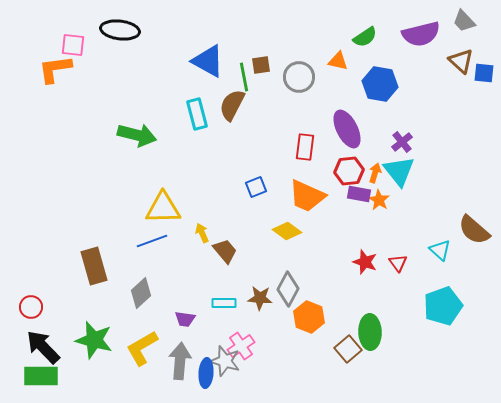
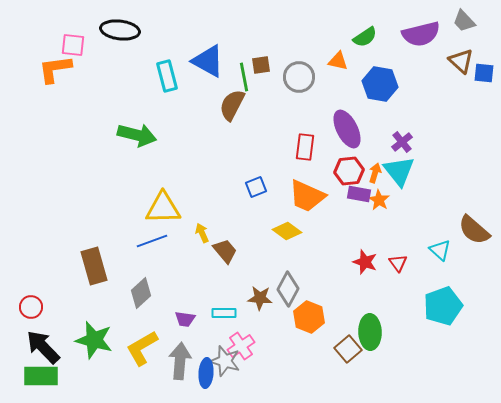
cyan rectangle at (197, 114): moved 30 px left, 38 px up
cyan rectangle at (224, 303): moved 10 px down
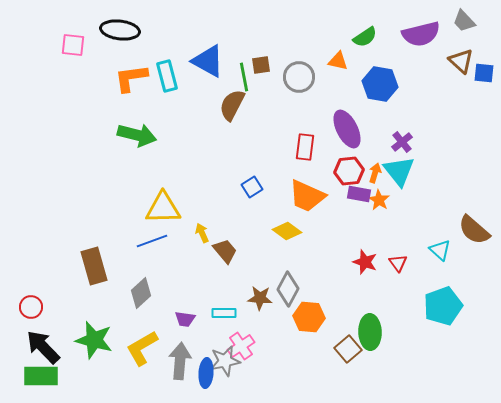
orange L-shape at (55, 69): moved 76 px right, 9 px down
blue square at (256, 187): moved 4 px left; rotated 10 degrees counterclockwise
orange hexagon at (309, 317): rotated 16 degrees counterclockwise
gray star at (225, 361): rotated 28 degrees counterclockwise
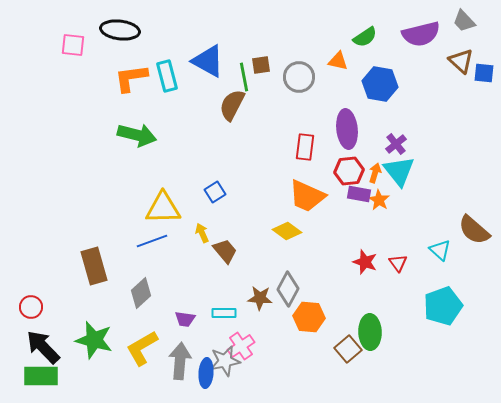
purple ellipse at (347, 129): rotated 21 degrees clockwise
purple cross at (402, 142): moved 6 px left, 2 px down
blue square at (252, 187): moved 37 px left, 5 px down
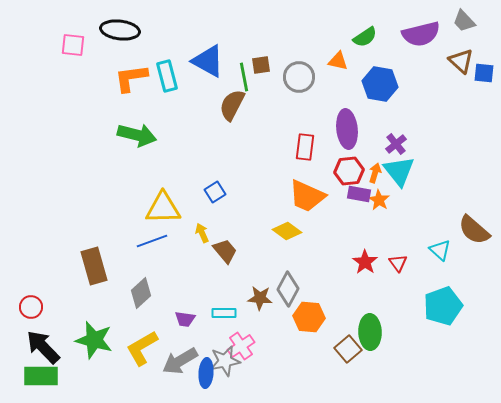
red star at (365, 262): rotated 15 degrees clockwise
gray arrow at (180, 361): rotated 126 degrees counterclockwise
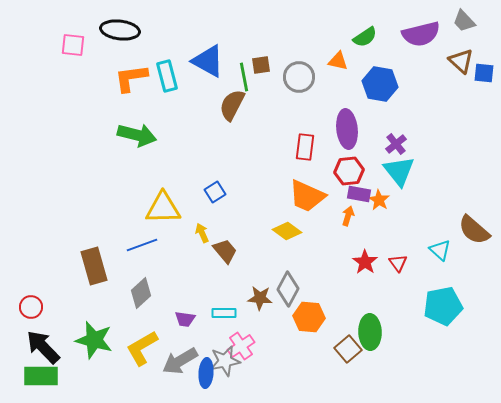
orange arrow at (375, 173): moved 27 px left, 43 px down
blue line at (152, 241): moved 10 px left, 4 px down
cyan pentagon at (443, 306): rotated 9 degrees clockwise
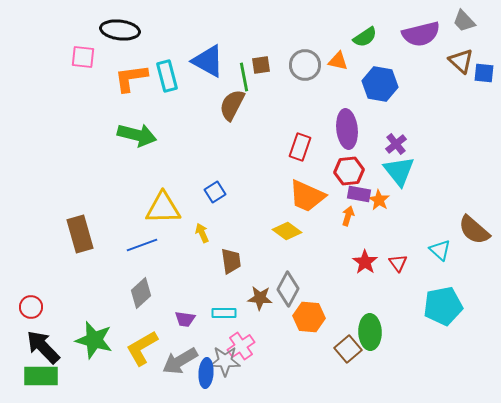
pink square at (73, 45): moved 10 px right, 12 px down
gray circle at (299, 77): moved 6 px right, 12 px up
red rectangle at (305, 147): moved 5 px left; rotated 12 degrees clockwise
brown trapezoid at (225, 251): moved 6 px right, 10 px down; rotated 32 degrees clockwise
brown rectangle at (94, 266): moved 14 px left, 32 px up
gray star at (225, 361): rotated 12 degrees clockwise
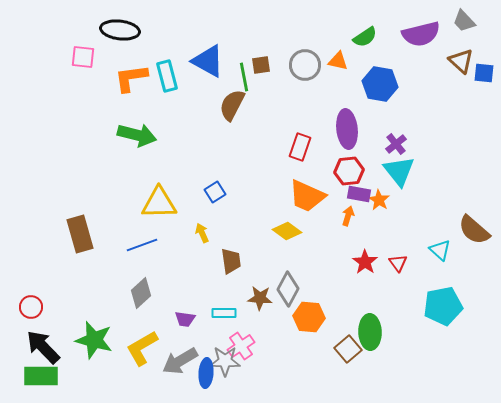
yellow triangle at (163, 208): moved 4 px left, 5 px up
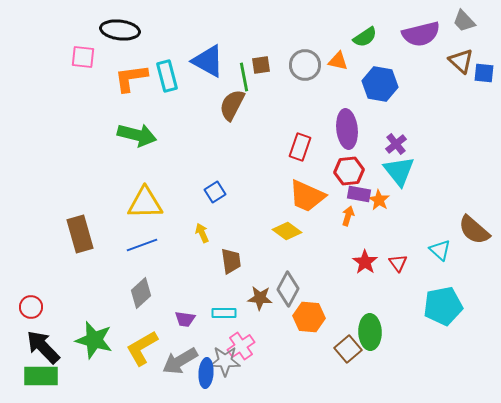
yellow triangle at (159, 203): moved 14 px left
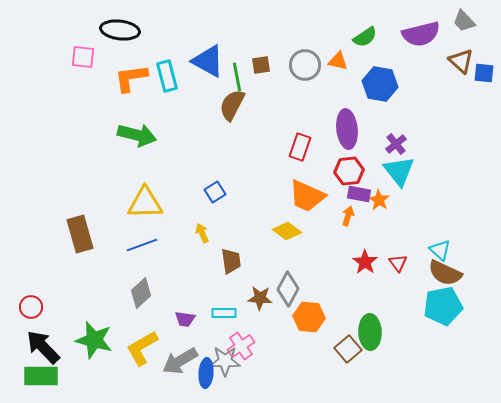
green line at (244, 77): moved 7 px left
brown semicircle at (474, 230): moved 29 px left, 43 px down; rotated 16 degrees counterclockwise
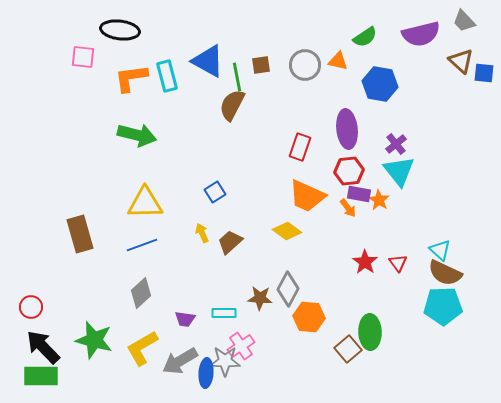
orange arrow at (348, 216): moved 8 px up; rotated 126 degrees clockwise
brown trapezoid at (231, 261): moved 1 px left, 19 px up; rotated 124 degrees counterclockwise
cyan pentagon at (443, 306): rotated 9 degrees clockwise
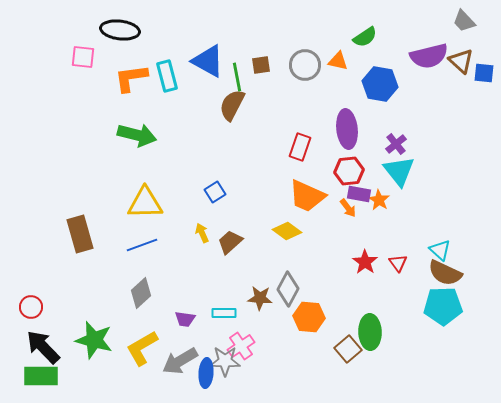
purple semicircle at (421, 34): moved 8 px right, 22 px down
